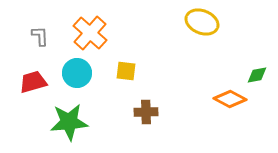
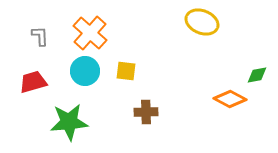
cyan circle: moved 8 px right, 2 px up
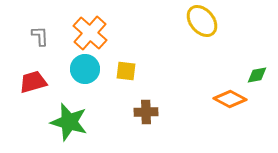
yellow ellipse: moved 1 px up; rotated 28 degrees clockwise
cyan circle: moved 2 px up
green star: rotated 21 degrees clockwise
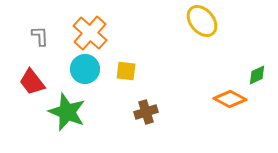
green diamond: rotated 15 degrees counterclockwise
red trapezoid: moved 1 px left; rotated 112 degrees counterclockwise
brown cross: rotated 15 degrees counterclockwise
green star: moved 2 px left, 10 px up; rotated 6 degrees clockwise
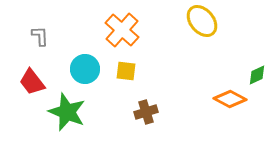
orange cross: moved 32 px right, 3 px up
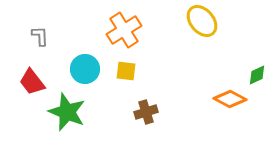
orange cross: moved 2 px right; rotated 16 degrees clockwise
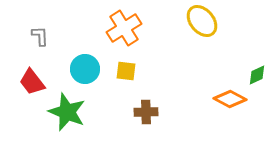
orange cross: moved 2 px up
brown cross: rotated 15 degrees clockwise
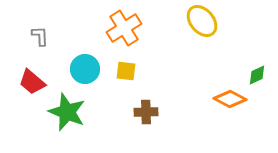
red trapezoid: rotated 12 degrees counterclockwise
